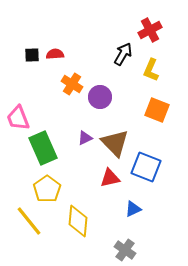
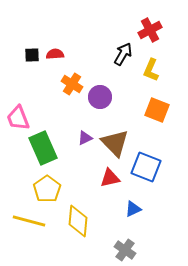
yellow line: rotated 36 degrees counterclockwise
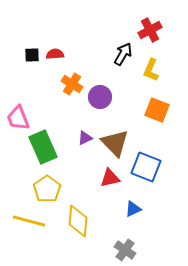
green rectangle: moved 1 px up
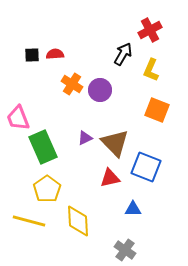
purple circle: moved 7 px up
blue triangle: rotated 24 degrees clockwise
yellow diamond: rotated 8 degrees counterclockwise
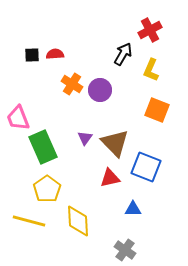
purple triangle: rotated 28 degrees counterclockwise
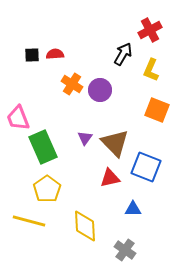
yellow diamond: moved 7 px right, 5 px down
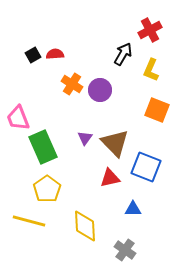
black square: moved 1 px right; rotated 28 degrees counterclockwise
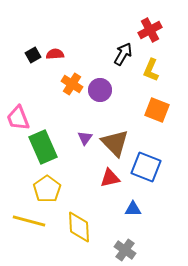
yellow diamond: moved 6 px left, 1 px down
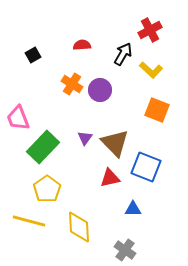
red semicircle: moved 27 px right, 9 px up
yellow L-shape: rotated 70 degrees counterclockwise
green rectangle: rotated 68 degrees clockwise
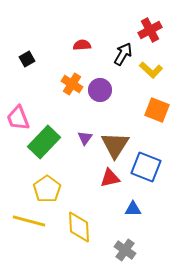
black square: moved 6 px left, 4 px down
brown triangle: moved 2 px down; rotated 16 degrees clockwise
green rectangle: moved 1 px right, 5 px up
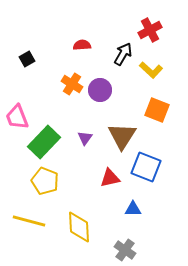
pink trapezoid: moved 1 px left, 1 px up
brown triangle: moved 7 px right, 9 px up
yellow pentagon: moved 2 px left, 8 px up; rotated 16 degrees counterclockwise
